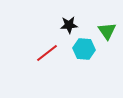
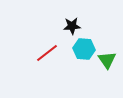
black star: moved 3 px right, 1 px down
green triangle: moved 29 px down
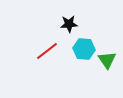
black star: moved 3 px left, 2 px up
red line: moved 2 px up
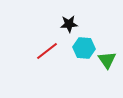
cyan hexagon: moved 1 px up
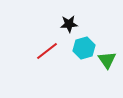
cyan hexagon: rotated 20 degrees counterclockwise
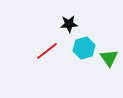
green triangle: moved 2 px right, 2 px up
